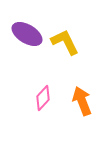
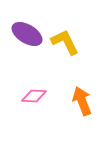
pink diamond: moved 9 px left, 2 px up; rotated 50 degrees clockwise
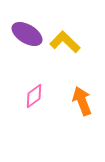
yellow L-shape: rotated 20 degrees counterclockwise
pink diamond: rotated 40 degrees counterclockwise
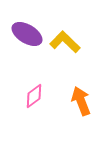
orange arrow: moved 1 px left
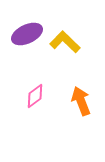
purple ellipse: rotated 56 degrees counterclockwise
pink diamond: moved 1 px right
